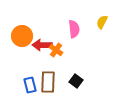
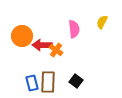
blue rectangle: moved 2 px right, 2 px up
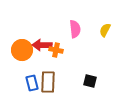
yellow semicircle: moved 3 px right, 8 px down
pink semicircle: moved 1 px right
orange circle: moved 14 px down
orange cross: rotated 24 degrees counterclockwise
black square: moved 14 px right; rotated 24 degrees counterclockwise
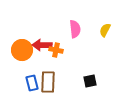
black square: rotated 24 degrees counterclockwise
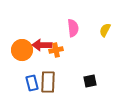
pink semicircle: moved 2 px left, 1 px up
orange cross: rotated 24 degrees counterclockwise
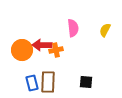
black square: moved 4 px left, 1 px down; rotated 16 degrees clockwise
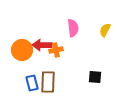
black square: moved 9 px right, 5 px up
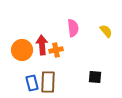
yellow semicircle: moved 1 px right, 1 px down; rotated 112 degrees clockwise
red arrow: rotated 84 degrees clockwise
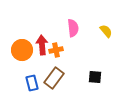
brown rectangle: moved 6 px right, 4 px up; rotated 35 degrees clockwise
